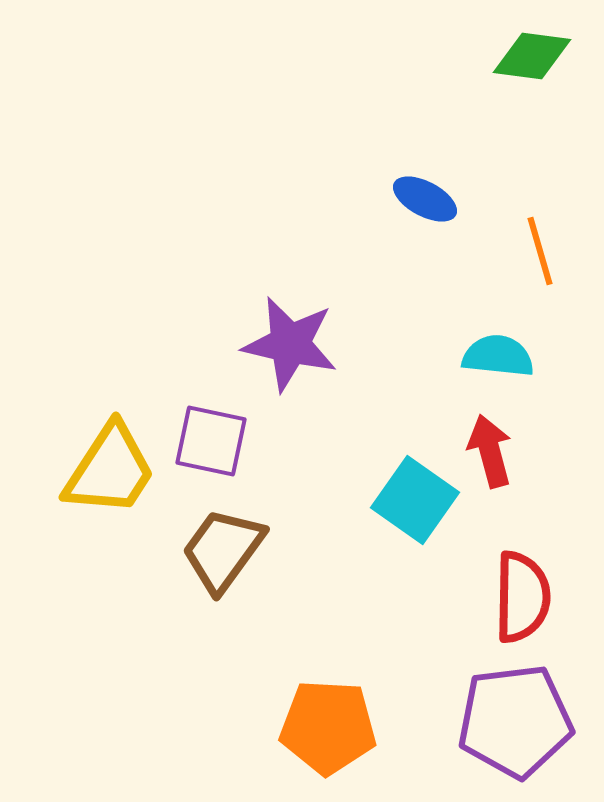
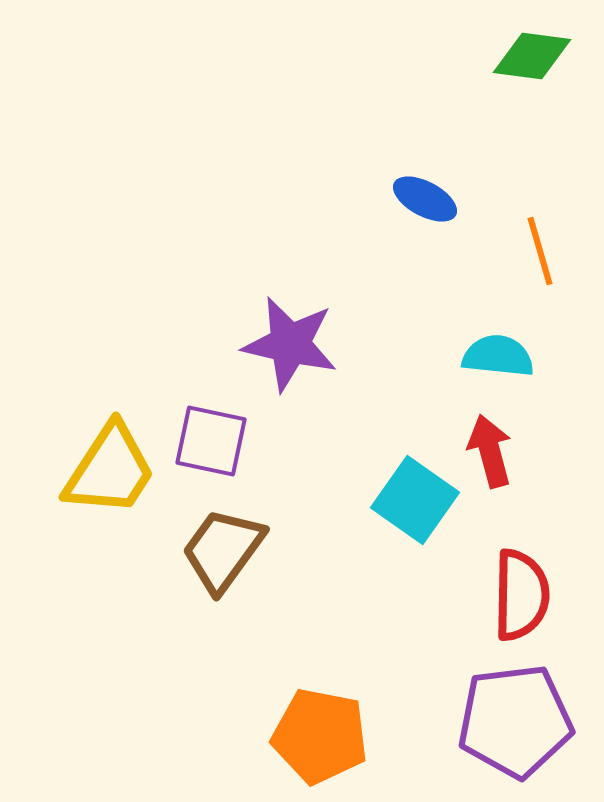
red semicircle: moved 1 px left, 2 px up
orange pentagon: moved 8 px left, 9 px down; rotated 8 degrees clockwise
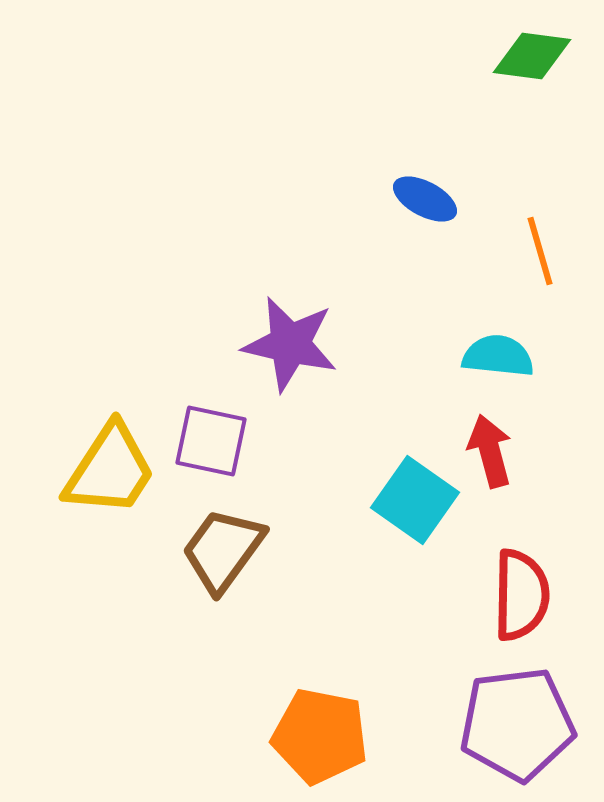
purple pentagon: moved 2 px right, 3 px down
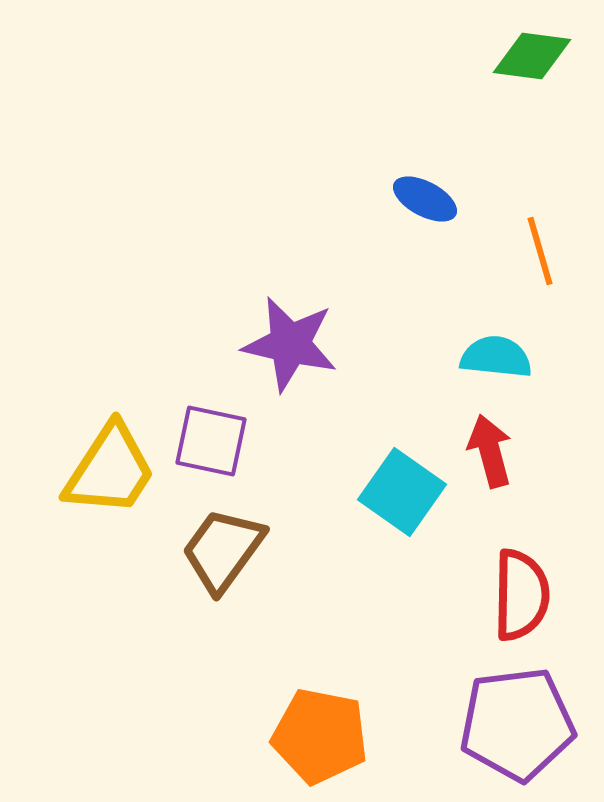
cyan semicircle: moved 2 px left, 1 px down
cyan square: moved 13 px left, 8 px up
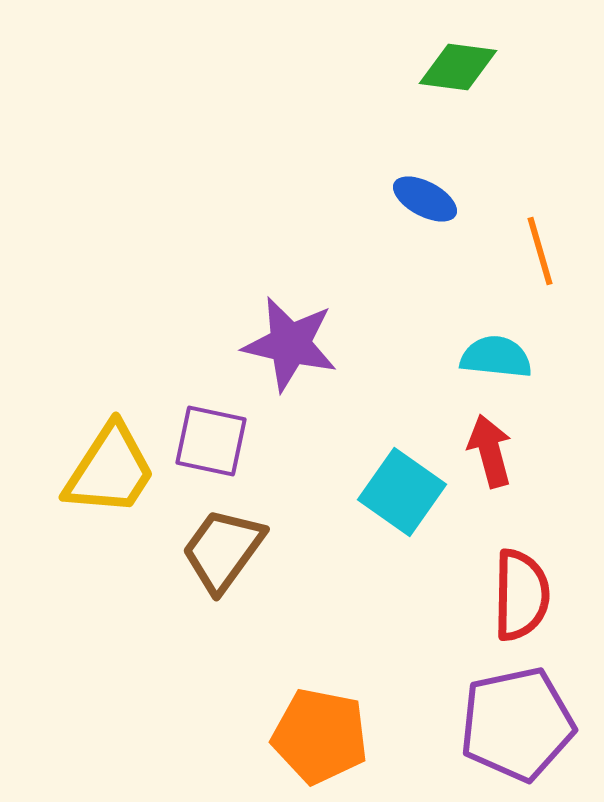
green diamond: moved 74 px left, 11 px down
purple pentagon: rotated 5 degrees counterclockwise
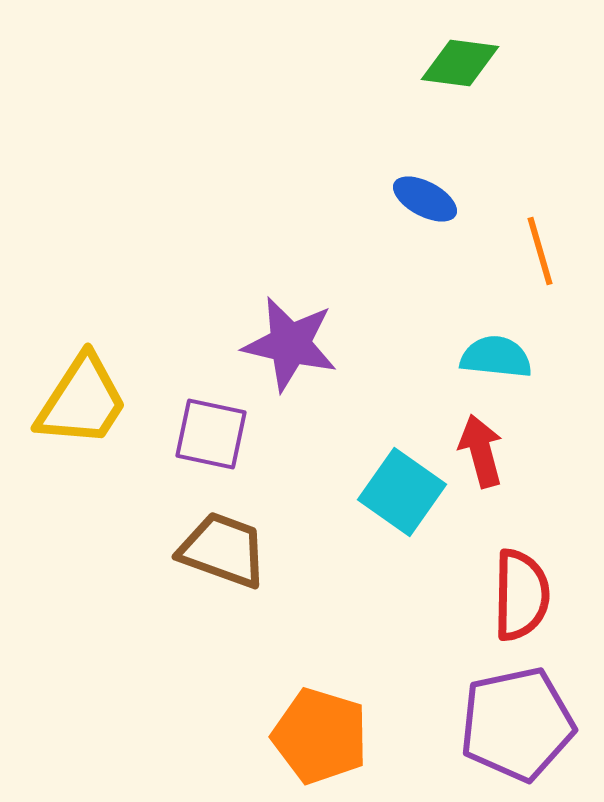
green diamond: moved 2 px right, 4 px up
purple square: moved 7 px up
red arrow: moved 9 px left
yellow trapezoid: moved 28 px left, 69 px up
brown trapezoid: rotated 74 degrees clockwise
orange pentagon: rotated 6 degrees clockwise
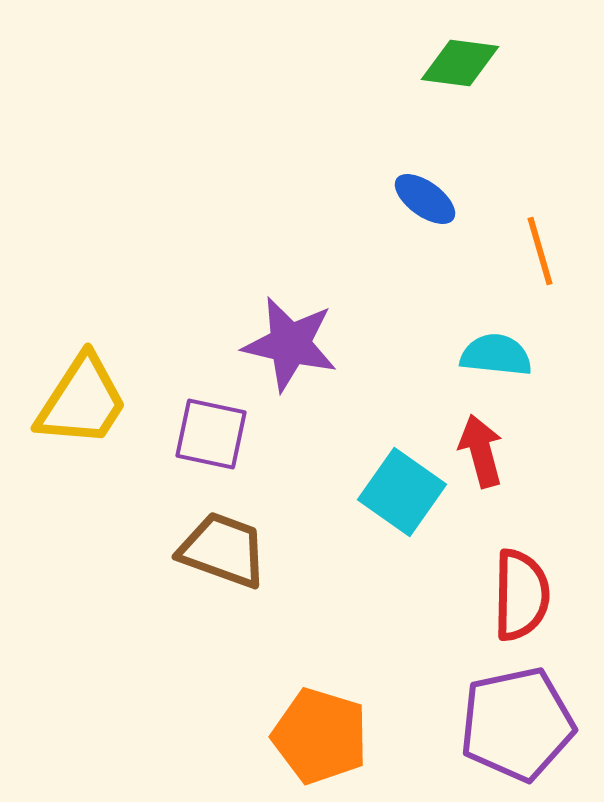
blue ellipse: rotated 8 degrees clockwise
cyan semicircle: moved 2 px up
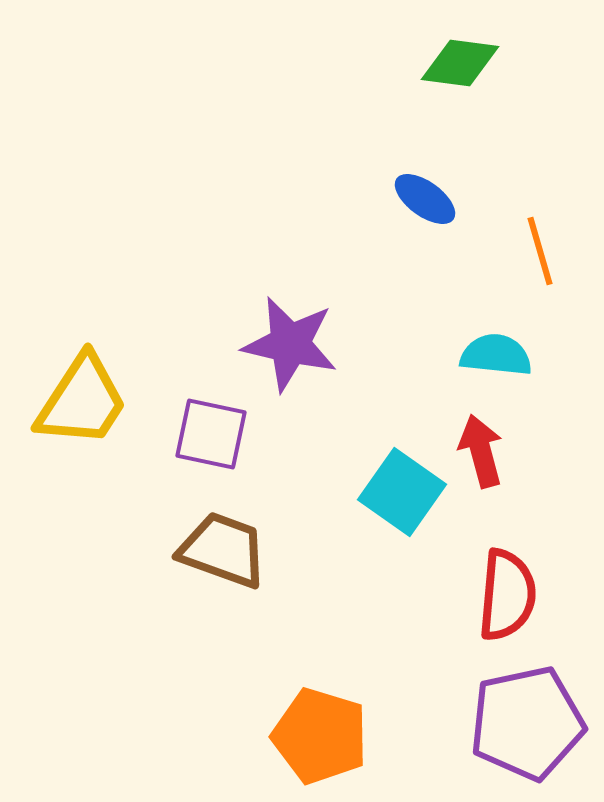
red semicircle: moved 14 px left; rotated 4 degrees clockwise
purple pentagon: moved 10 px right, 1 px up
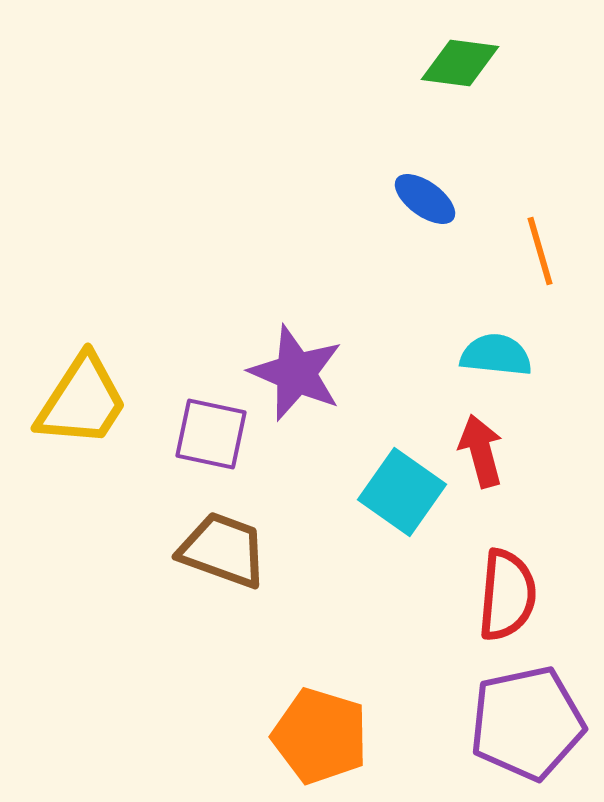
purple star: moved 6 px right, 29 px down; rotated 10 degrees clockwise
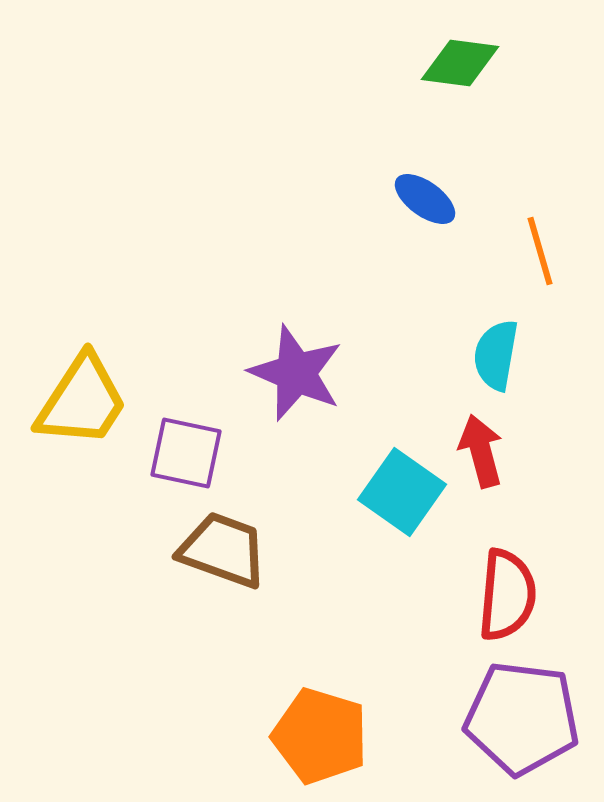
cyan semicircle: rotated 86 degrees counterclockwise
purple square: moved 25 px left, 19 px down
purple pentagon: moved 5 px left, 5 px up; rotated 19 degrees clockwise
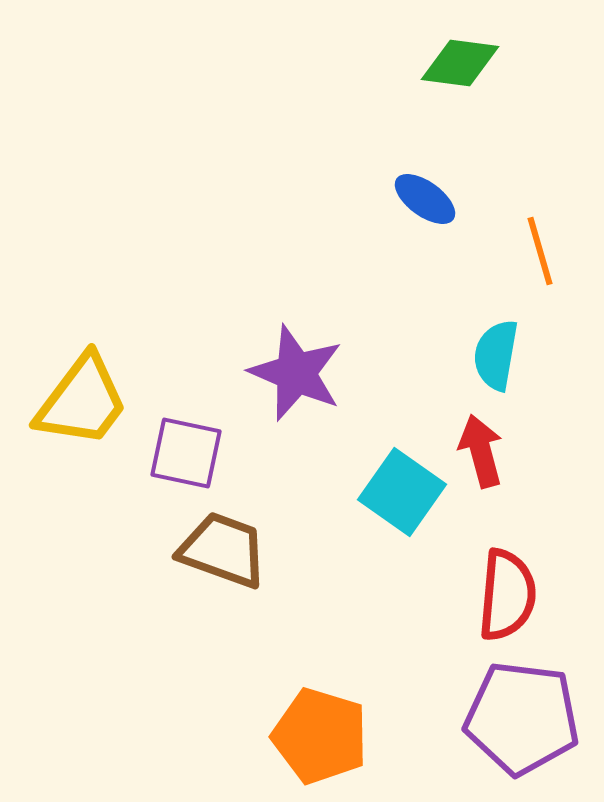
yellow trapezoid: rotated 4 degrees clockwise
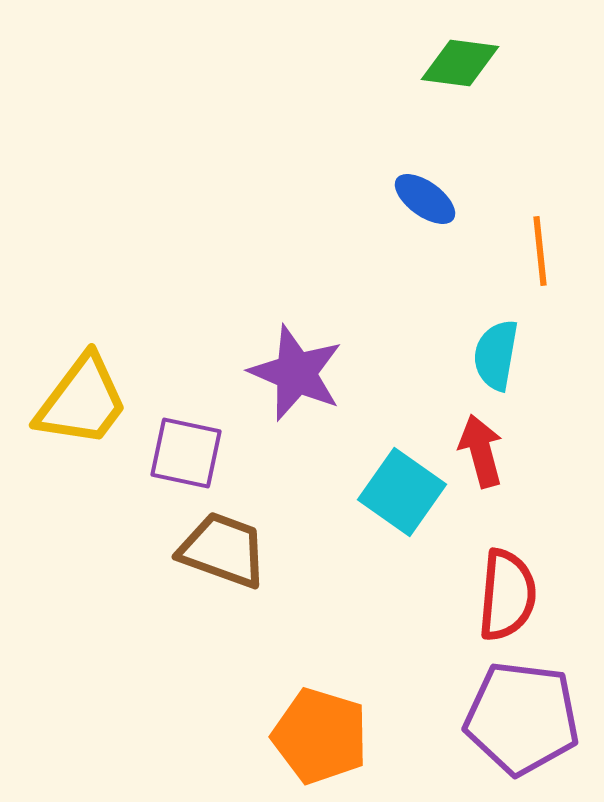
orange line: rotated 10 degrees clockwise
